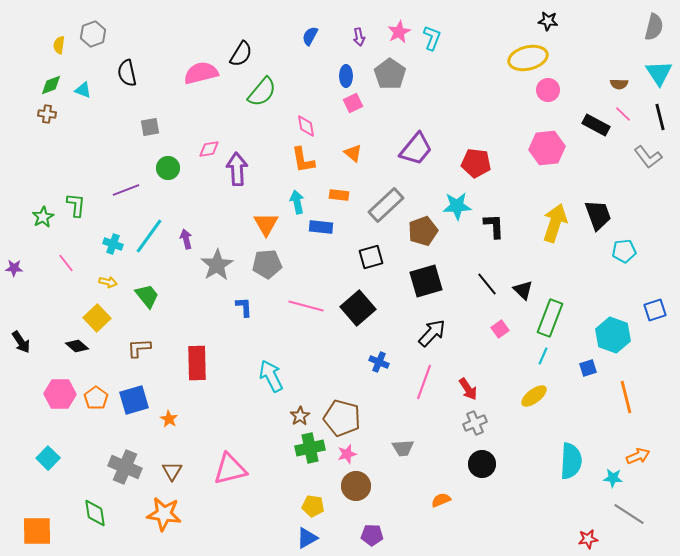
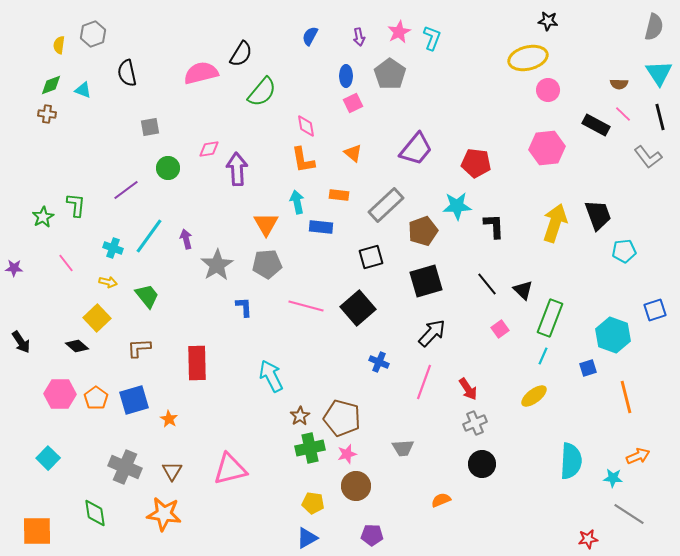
purple line at (126, 190): rotated 16 degrees counterclockwise
cyan cross at (113, 244): moved 4 px down
yellow pentagon at (313, 506): moved 3 px up
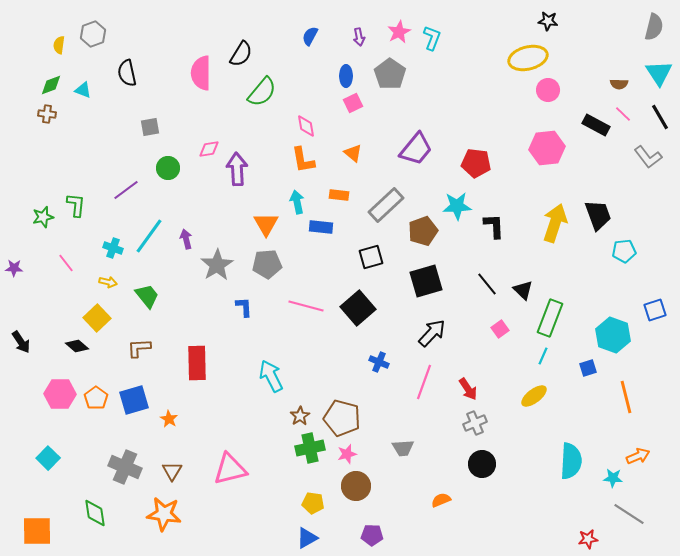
pink semicircle at (201, 73): rotated 76 degrees counterclockwise
black line at (660, 117): rotated 16 degrees counterclockwise
green star at (43, 217): rotated 15 degrees clockwise
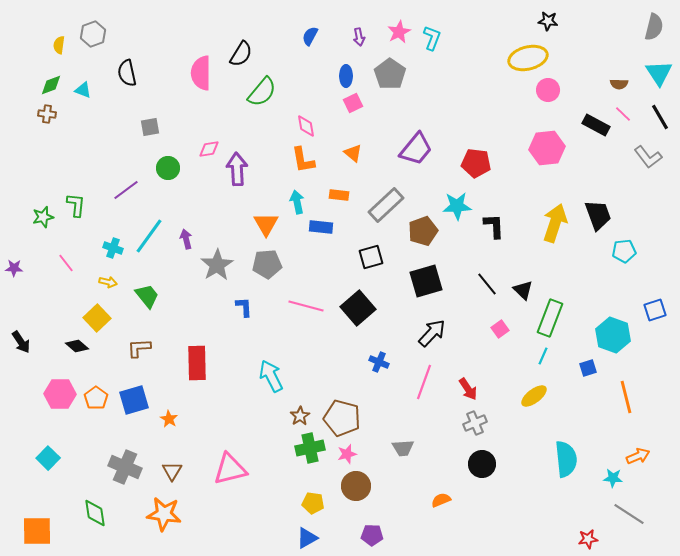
cyan semicircle at (571, 461): moved 5 px left, 2 px up; rotated 9 degrees counterclockwise
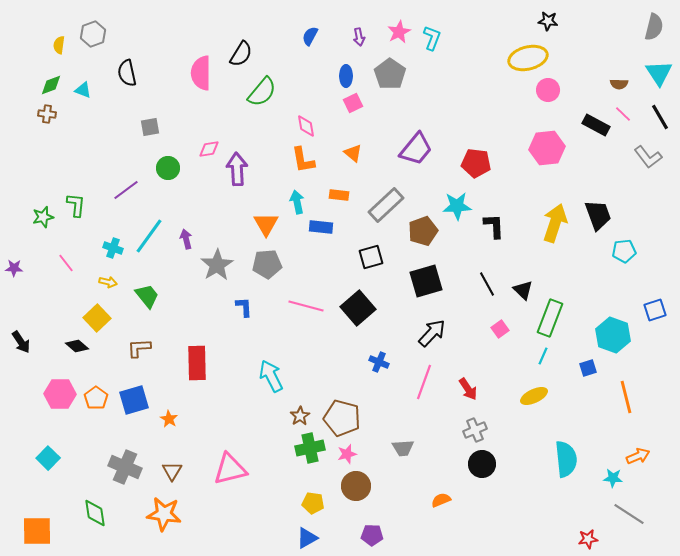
black line at (487, 284): rotated 10 degrees clockwise
yellow ellipse at (534, 396): rotated 12 degrees clockwise
gray cross at (475, 423): moved 7 px down
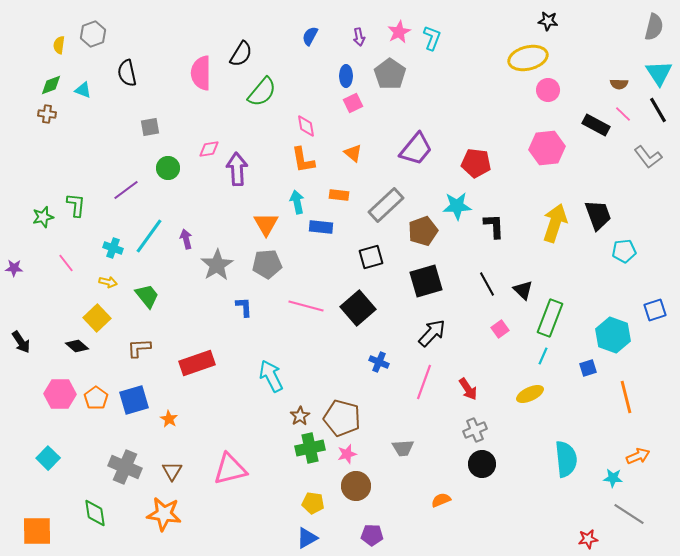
black line at (660, 117): moved 2 px left, 7 px up
red rectangle at (197, 363): rotated 72 degrees clockwise
yellow ellipse at (534, 396): moved 4 px left, 2 px up
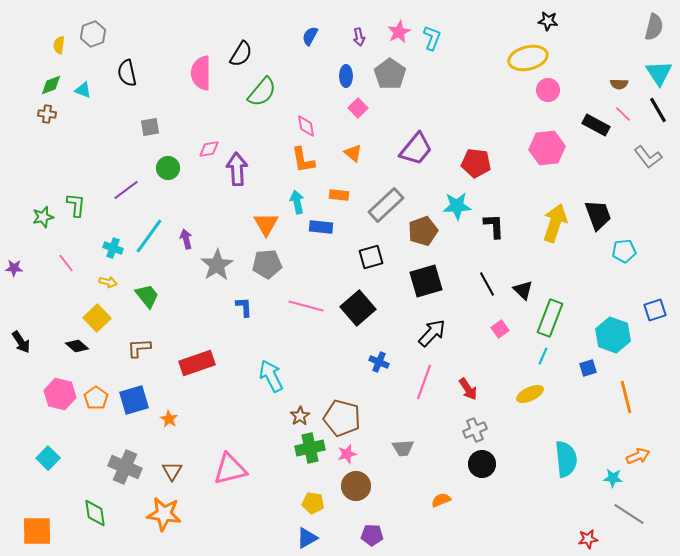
pink square at (353, 103): moved 5 px right, 5 px down; rotated 18 degrees counterclockwise
pink hexagon at (60, 394): rotated 12 degrees clockwise
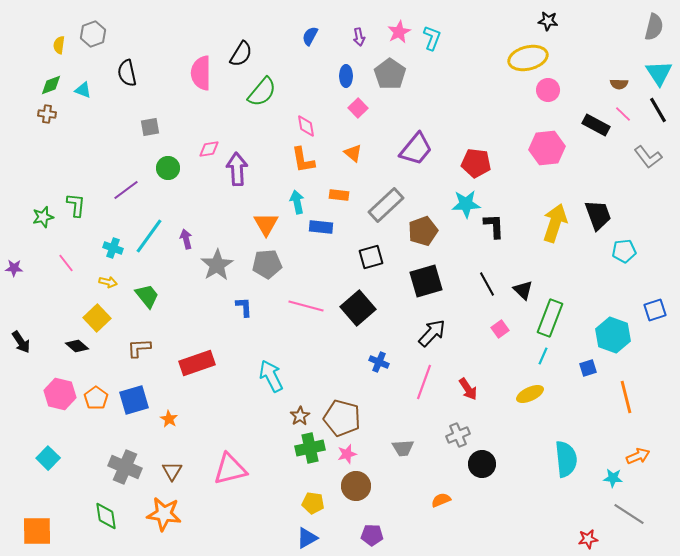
cyan star at (457, 206): moved 9 px right, 2 px up
gray cross at (475, 430): moved 17 px left, 5 px down
green diamond at (95, 513): moved 11 px right, 3 px down
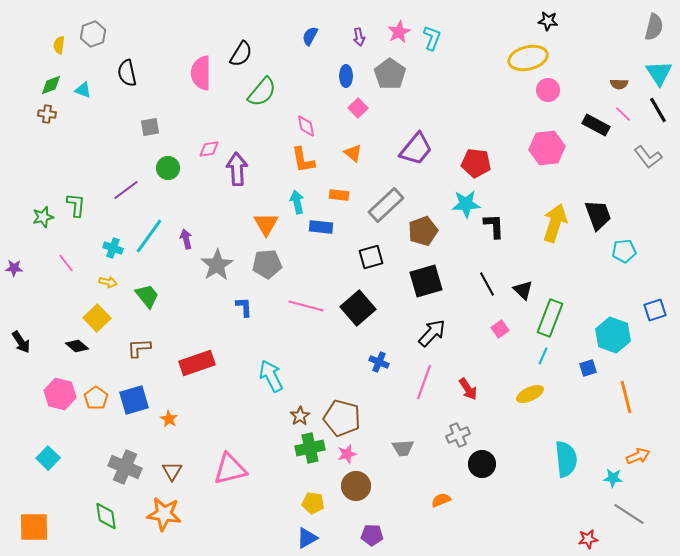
orange square at (37, 531): moved 3 px left, 4 px up
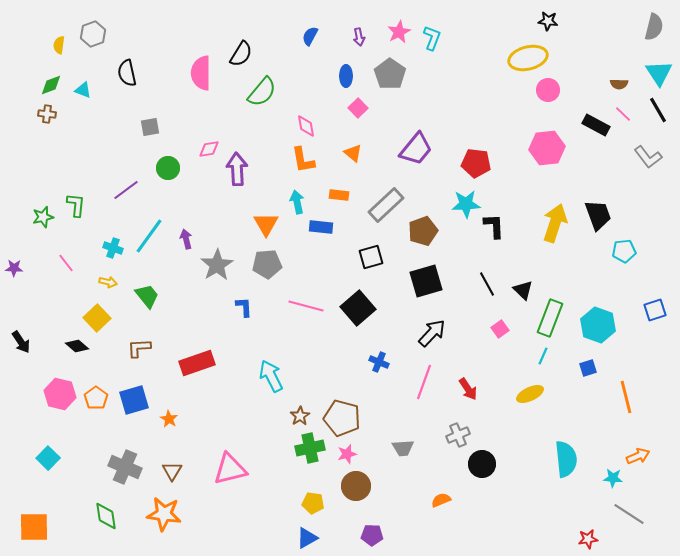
cyan hexagon at (613, 335): moved 15 px left, 10 px up
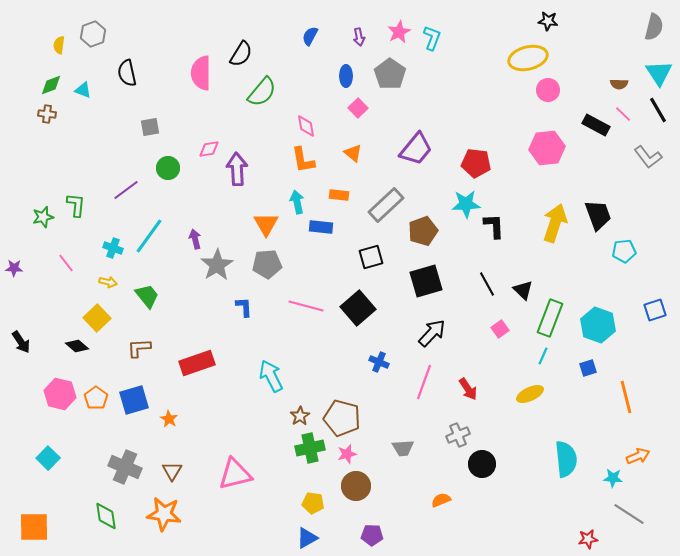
purple arrow at (186, 239): moved 9 px right
pink triangle at (230, 469): moved 5 px right, 5 px down
